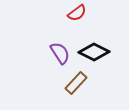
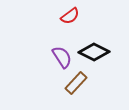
red semicircle: moved 7 px left, 3 px down
purple semicircle: moved 2 px right, 4 px down
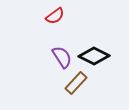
red semicircle: moved 15 px left
black diamond: moved 4 px down
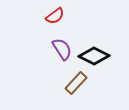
purple semicircle: moved 8 px up
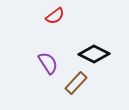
purple semicircle: moved 14 px left, 14 px down
black diamond: moved 2 px up
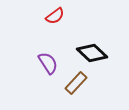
black diamond: moved 2 px left, 1 px up; rotated 16 degrees clockwise
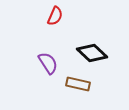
red semicircle: rotated 30 degrees counterclockwise
brown rectangle: moved 2 px right, 1 px down; rotated 60 degrees clockwise
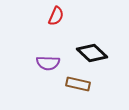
red semicircle: moved 1 px right
purple semicircle: rotated 125 degrees clockwise
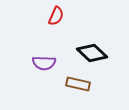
purple semicircle: moved 4 px left
